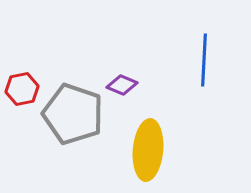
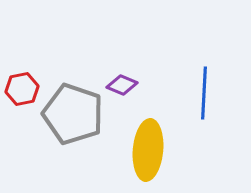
blue line: moved 33 px down
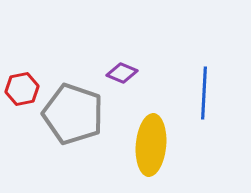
purple diamond: moved 12 px up
yellow ellipse: moved 3 px right, 5 px up
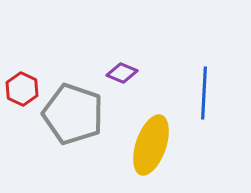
red hexagon: rotated 24 degrees counterclockwise
yellow ellipse: rotated 14 degrees clockwise
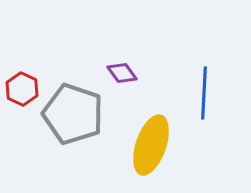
purple diamond: rotated 32 degrees clockwise
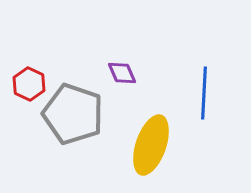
purple diamond: rotated 12 degrees clockwise
red hexagon: moved 7 px right, 5 px up
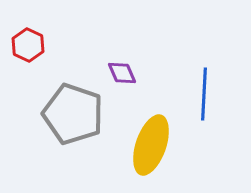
red hexagon: moved 1 px left, 39 px up
blue line: moved 1 px down
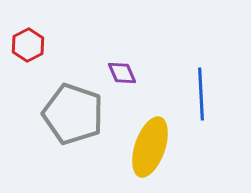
red hexagon: rotated 8 degrees clockwise
blue line: moved 3 px left; rotated 6 degrees counterclockwise
yellow ellipse: moved 1 px left, 2 px down
